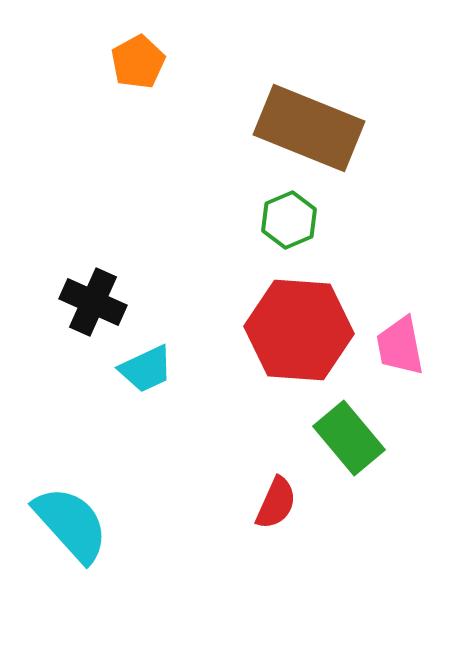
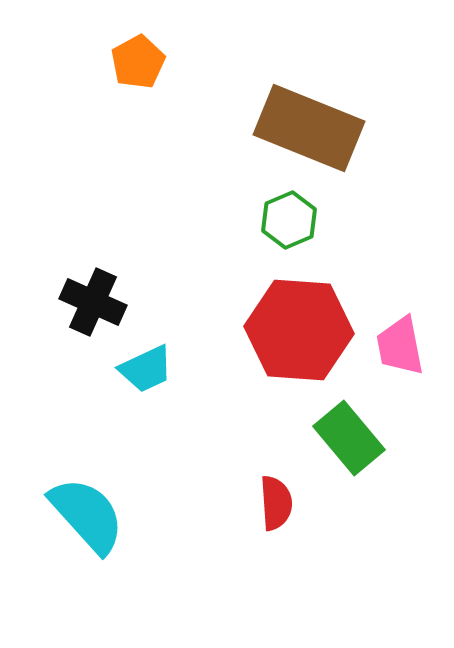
red semicircle: rotated 28 degrees counterclockwise
cyan semicircle: moved 16 px right, 9 px up
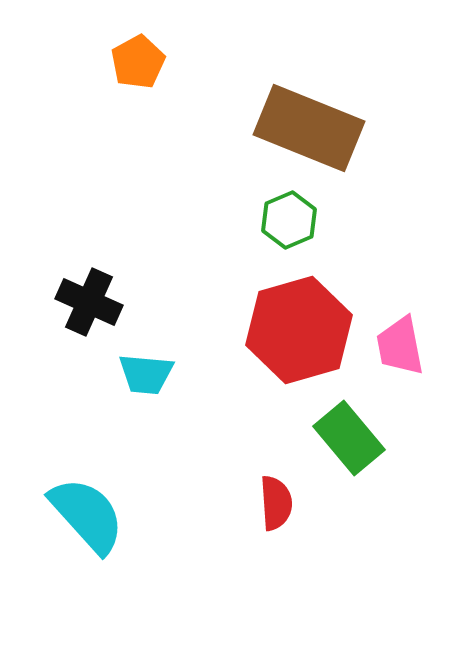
black cross: moved 4 px left
red hexagon: rotated 20 degrees counterclockwise
cyan trapezoid: moved 5 px down; rotated 30 degrees clockwise
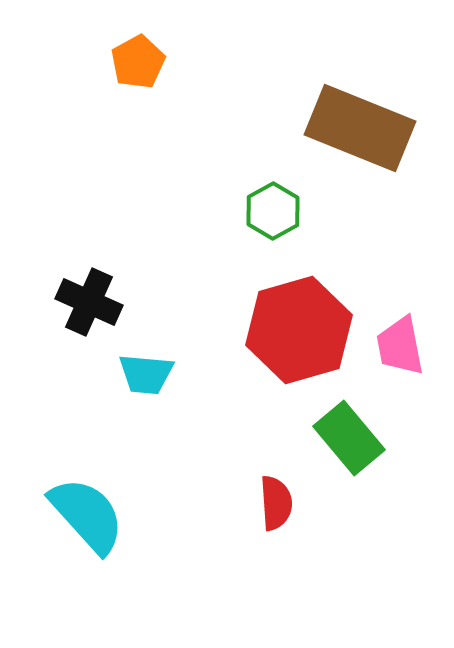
brown rectangle: moved 51 px right
green hexagon: moved 16 px left, 9 px up; rotated 6 degrees counterclockwise
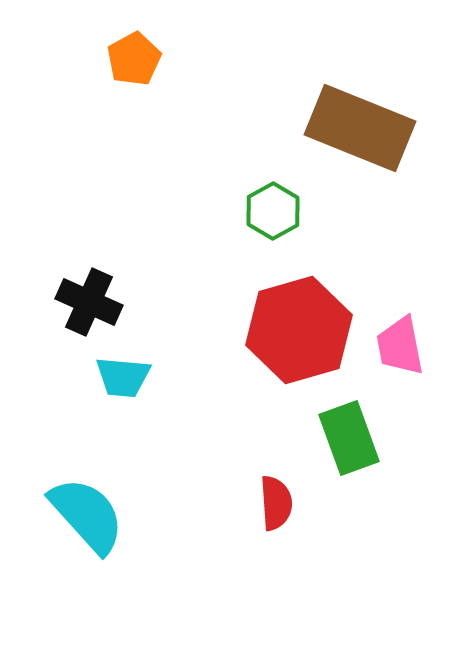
orange pentagon: moved 4 px left, 3 px up
cyan trapezoid: moved 23 px left, 3 px down
green rectangle: rotated 20 degrees clockwise
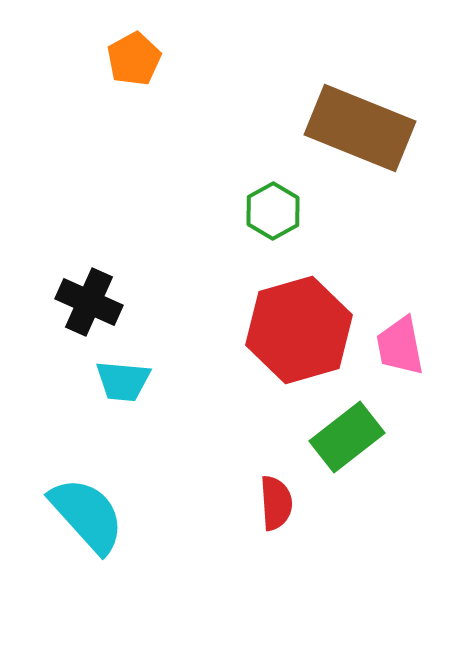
cyan trapezoid: moved 4 px down
green rectangle: moved 2 px left, 1 px up; rotated 72 degrees clockwise
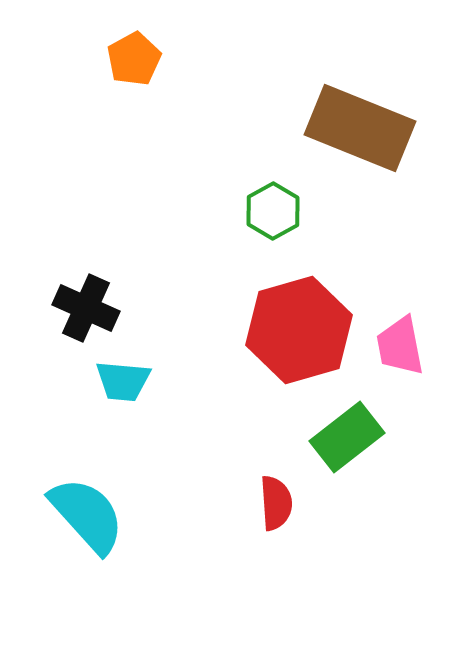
black cross: moved 3 px left, 6 px down
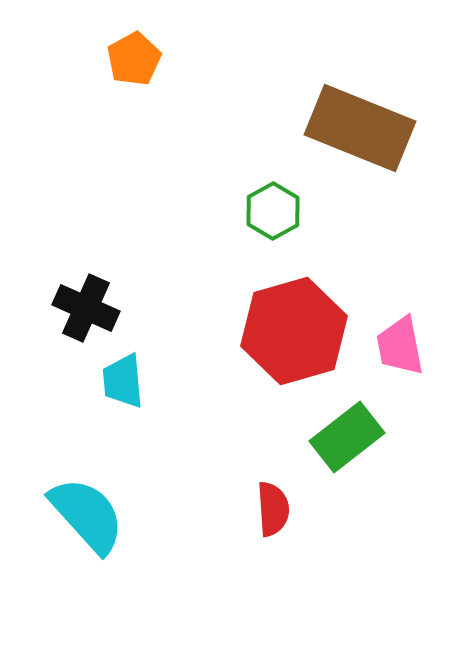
red hexagon: moved 5 px left, 1 px down
cyan trapezoid: rotated 80 degrees clockwise
red semicircle: moved 3 px left, 6 px down
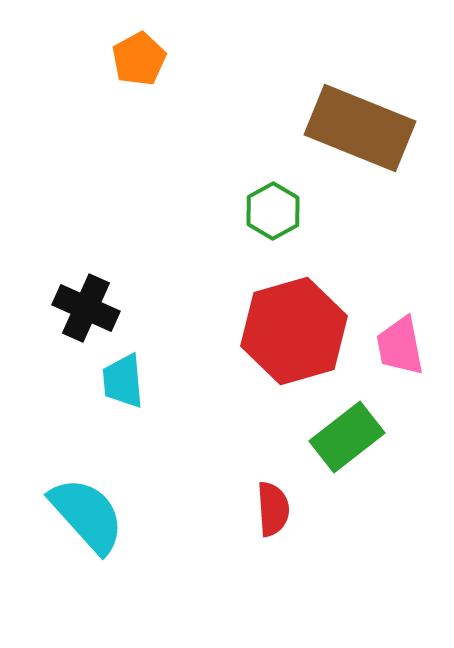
orange pentagon: moved 5 px right
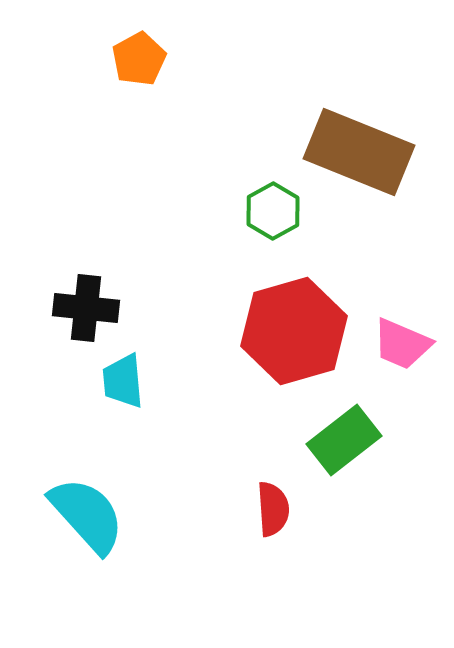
brown rectangle: moved 1 px left, 24 px down
black cross: rotated 18 degrees counterclockwise
pink trapezoid: moved 2 px right, 2 px up; rotated 56 degrees counterclockwise
green rectangle: moved 3 px left, 3 px down
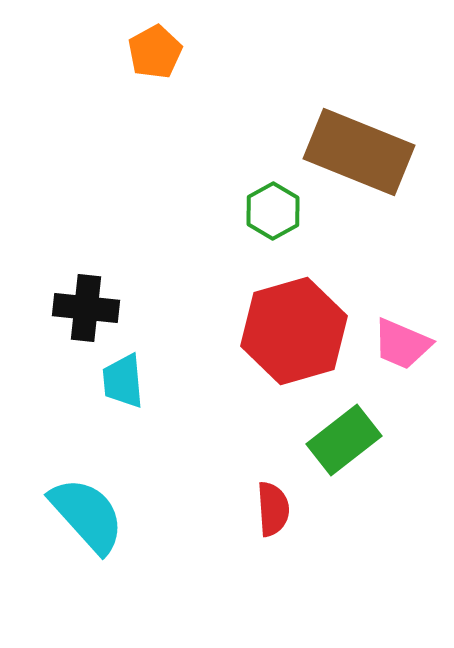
orange pentagon: moved 16 px right, 7 px up
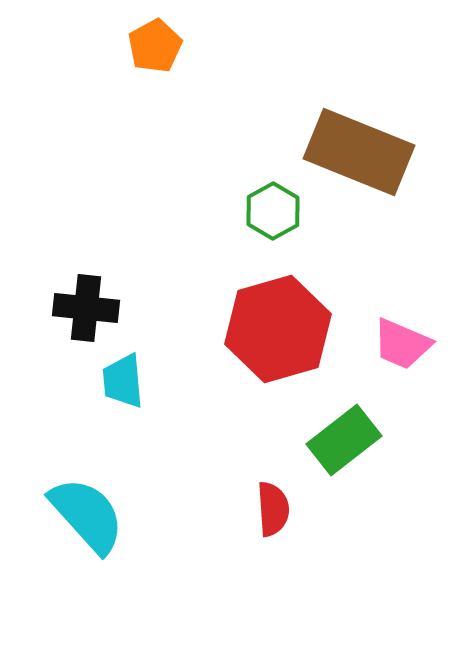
orange pentagon: moved 6 px up
red hexagon: moved 16 px left, 2 px up
